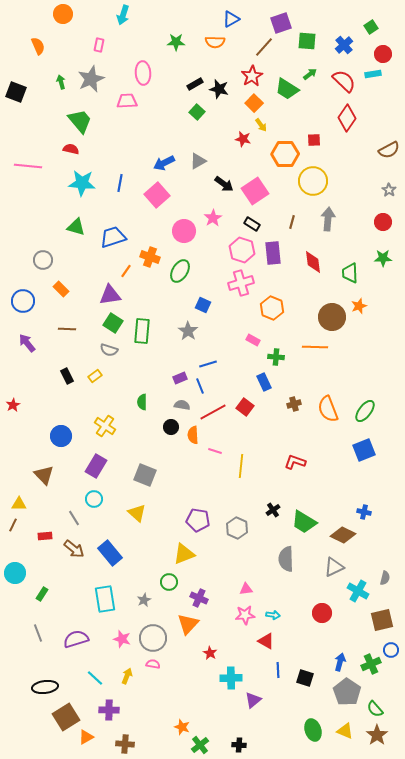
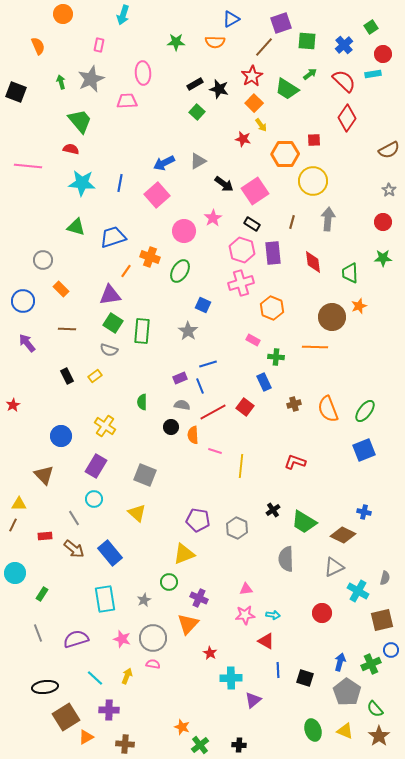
brown star at (377, 735): moved 2 px right, 1 px down
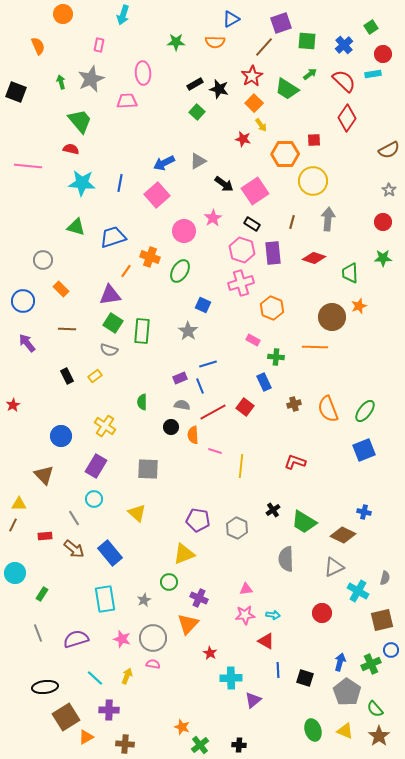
red diamond at (313, 262): moved 1 px right, 4 px up; rotated 65 degrees counterclockwise
gray square at (145, 475): moved 3 px right, 6 px up; rotated 20 degrees counterclockwise
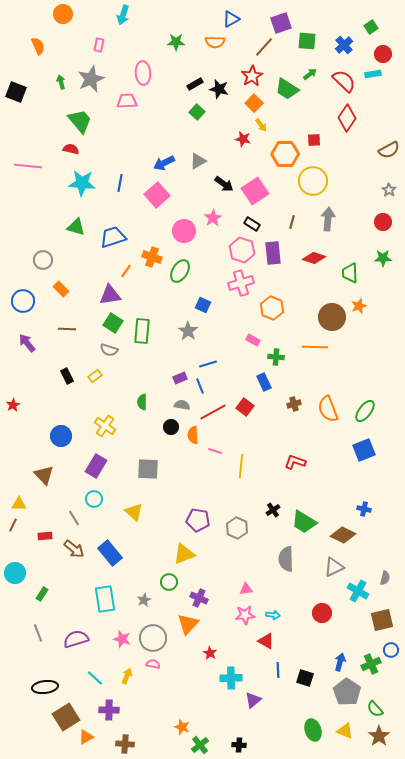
orange cross at (150, 257): moved 2 px right
blue cross at (364, 512): moved 3 px up
yellow triangle at (137, 513): moved 3 px left, 1 px up
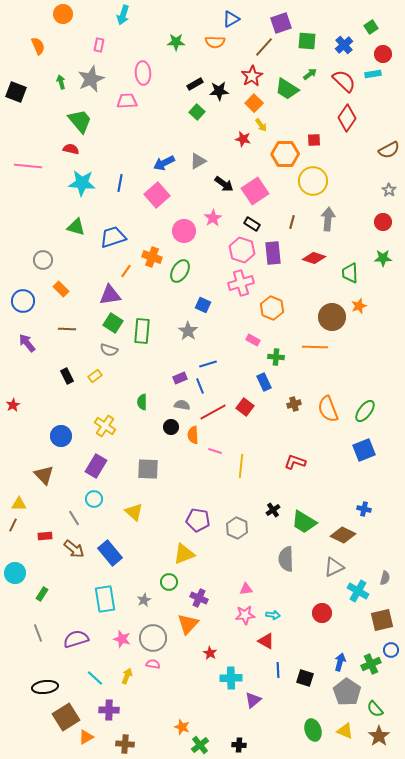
black star at (219, 89): moved 2 px down; rotated 18 degrees counterclockwise
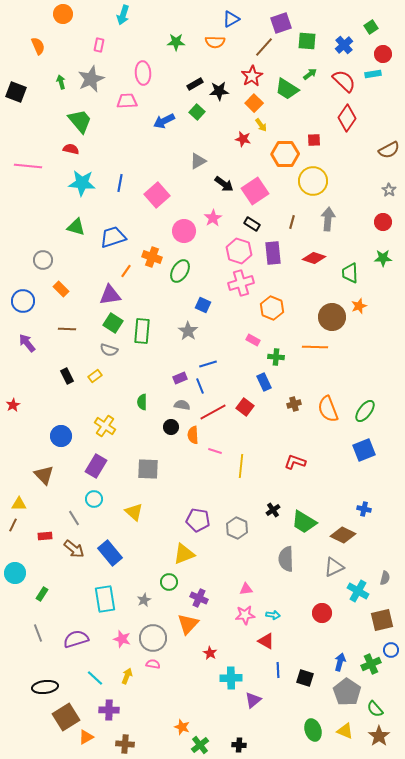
blue arrow at (164, 163): moved 42 px up
pink hexagon at (242, 250): moved 3 px left, 1 px down
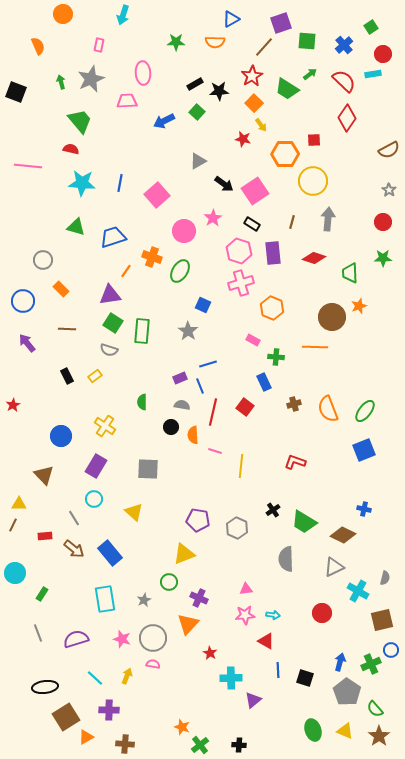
red line at (213, 412): rotated 48 degrees counterclockwise
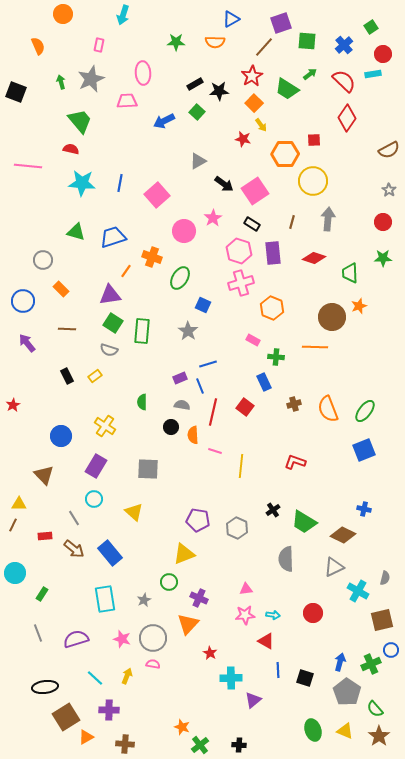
green triangle at (76, 227): moved 5 px down
green ellipse at (180, 271): moved 7 px down
red circle at (322, 613): moved 9 px left
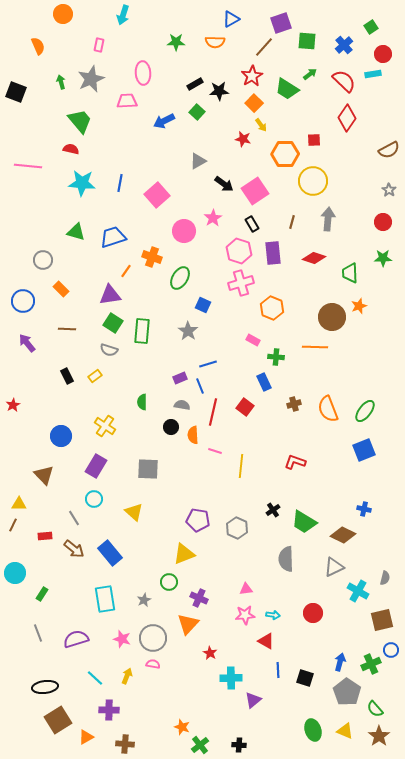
black rectangle at (252, 224): rotated 28 degrees clockwise
brown square at (66, 717): moved 8 px left, 3 px down
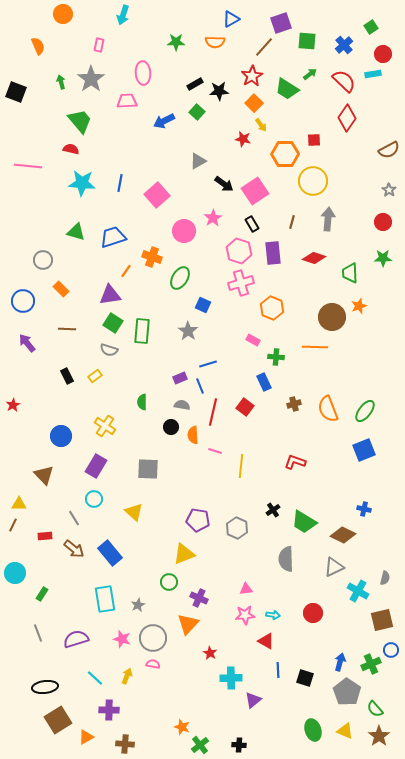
gray star at (91, 79): rotated 12 degrees counterclockwise
gray star at (144, 600): moved 6 px left, 5 px down
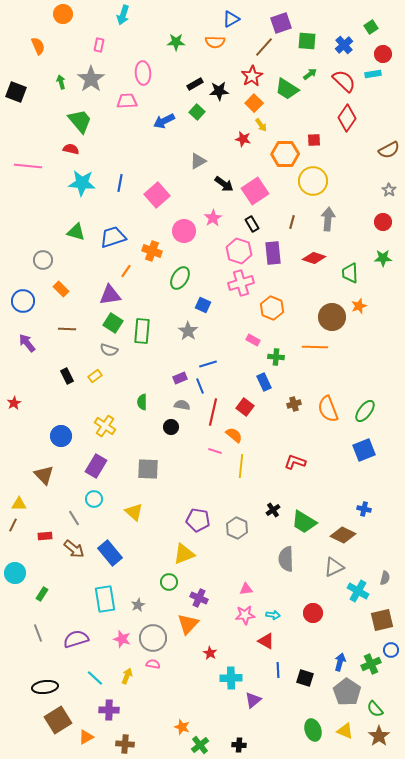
orange cross at (152, 257): moved 6 px up
red star at (13, 405): moved 1 px right, 2 px up
orange semicircle at (193, 435): moved 41 px right; rotated 132 degrees clockwise
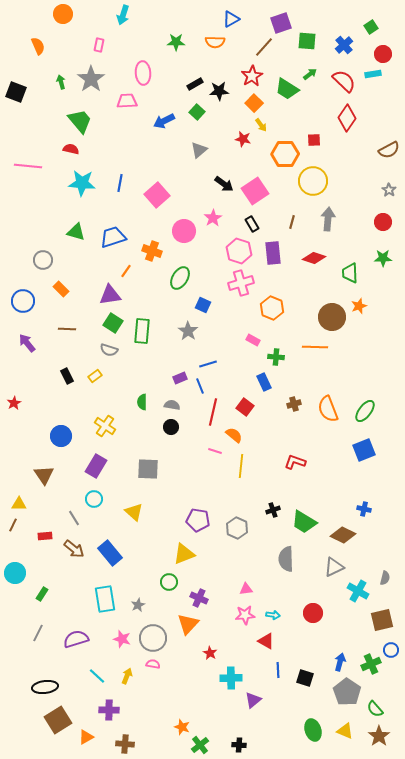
gray triangle at (198, 161): moved 1 px right, 11 px up; rotated 12 degrees counterclockwise
gray semicircle at (182, 405): moved 10 px left
brown triangle at (44, 475): rotated 10 degrees clockwise
black cross at (273, 510): rotated 16 degrees clockwise
gray line at (38, 633): rotated 48 degrees clockwise
cyan line at (95, 678): moved 2 px right, 2 px up
